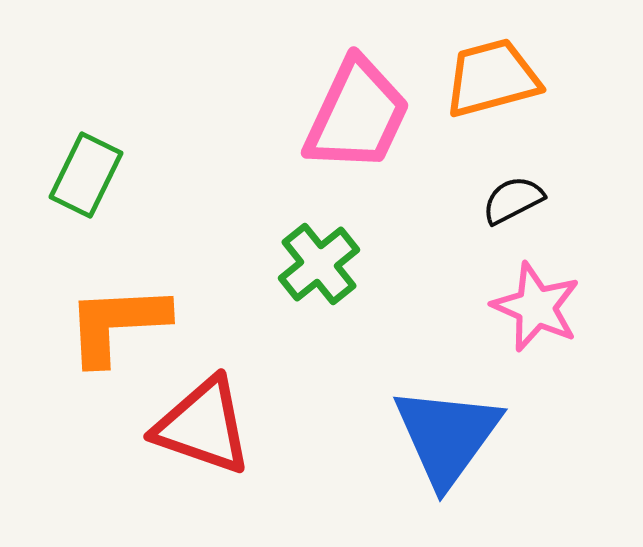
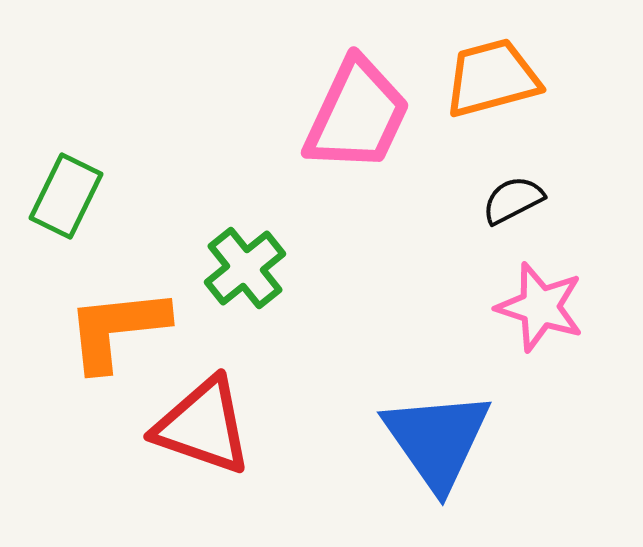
green rectangle: moved 20 px left, 21 px down
green cross: moved 74 px left, 4 px down
pink star: moved 4 px right; rotated 6 degrees counterclockwise
orange L-shape: moved 5 px down; rotated 3 degrees counterclockwise
blue triangle: moved 10 px left, 4 px down; rotated 11 degrees counterclockwise
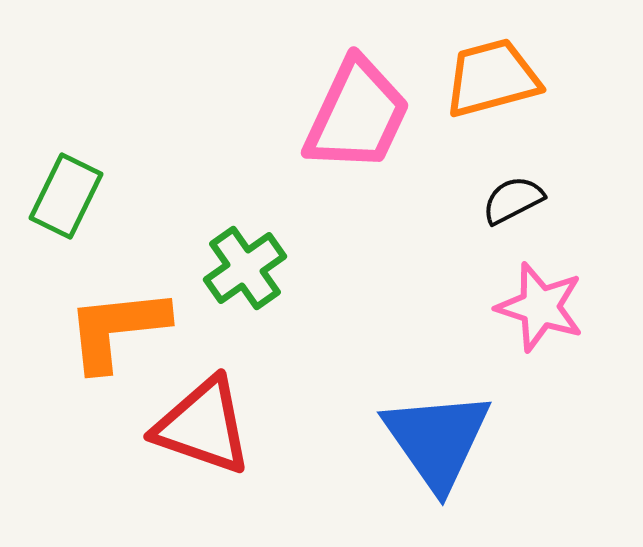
green cross: rotated 4 degrees clockwise
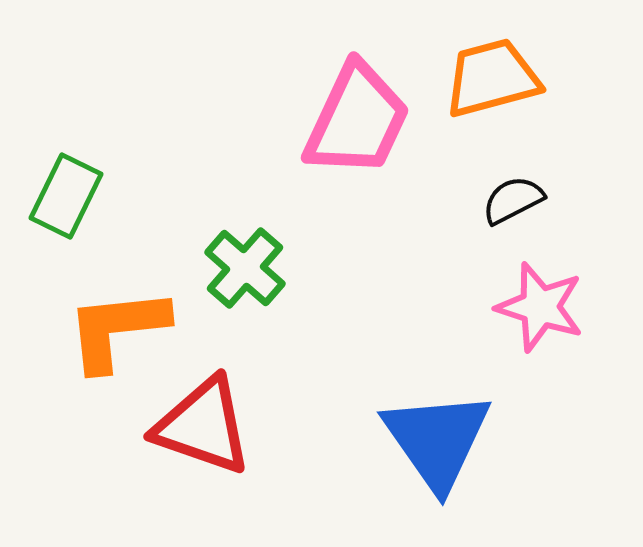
pink trapezoid: moved 5 px down
green cross: rotated 14 degrees counterclockwise
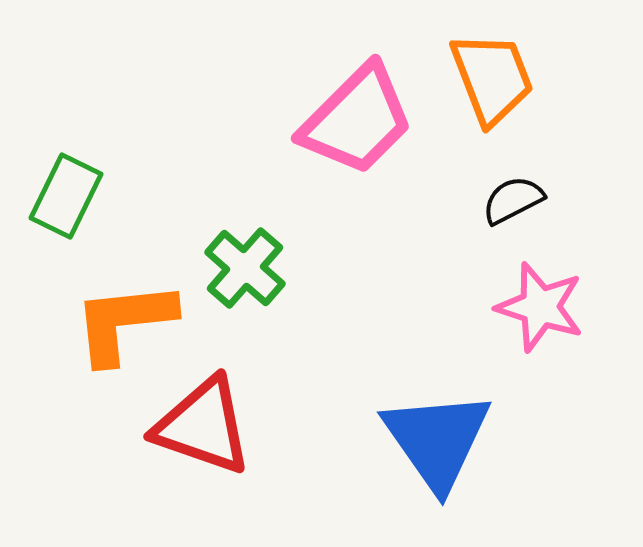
orange trapezoid: rotated 84 degrees clockwise
pink trapezoid: rotated 20 degrees clockwise
orange L-shape: moved 7 px right, 7 px up
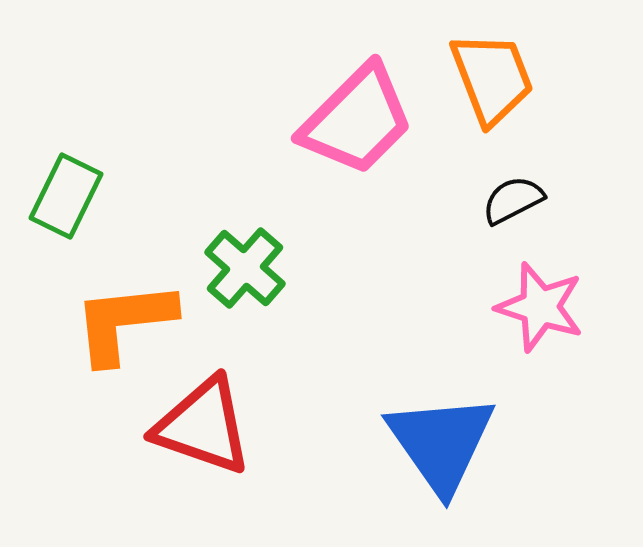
blue triangle: moved 4 px right, 3 px down
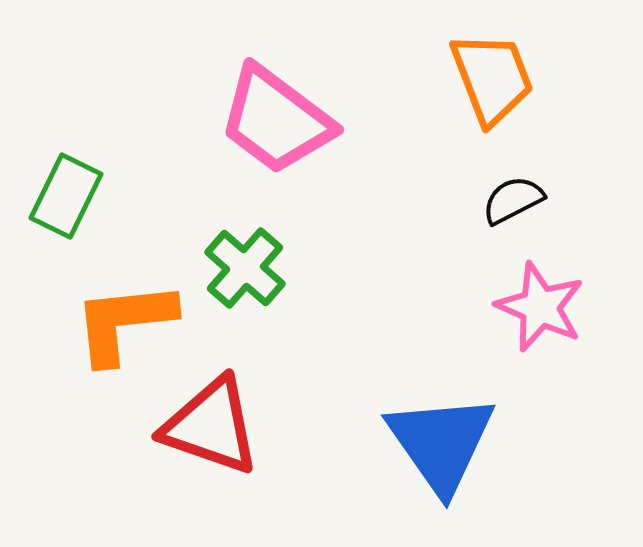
pink trapezoid: moved 81 px left; rotated 82 degrees clockwise
pink star: rotated 6 degrees clockwise
red triangle: moved 8 px right
